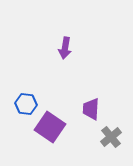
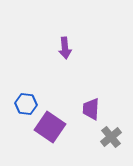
purple arrow: rotated 15 degrees counterclockwise
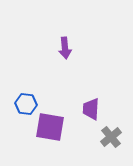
purple square: rotated 24 degrees counterclockwise
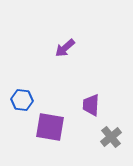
purple arrow: rotated 55 degrees clockwise
blue hexagon: moved 4 px left, 4 px up
purple trapezoid: moved 4 px up
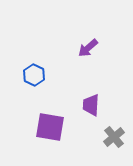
purple arrow: moved 23 px right
blue hexagon: moved 12 px right, 25 px up; rotated 20 degrees clockwise
gray cross: moved 3 px right
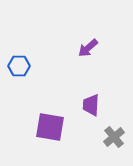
blue hexagon: moved 15 px left, 9 px up; rotated 25 degrees counterclockwise
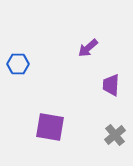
blue hexagon: moved 1 px left, 2 px up
purple trapezoid: moved 20 px right, 20 px up
gray cross: moved 1 px right, 2 px up
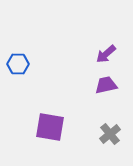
purple arrow: moved 18 px right, 6 px down
purple trapezoid: moved 5 px left; rotated 75 degrees clockwise
gray cross: moved 5 px left, 1 px up
